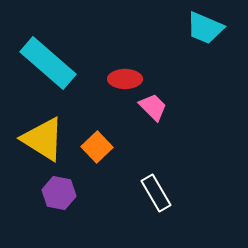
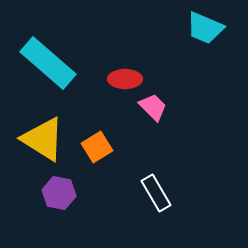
orange square: rotated 12 degrees clockwise
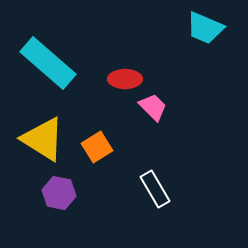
white rectangle: moved 1 px left, 4 px up
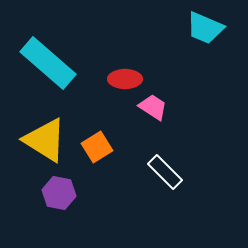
pink trapezoid: rotated 12 degrees counterclockwise
yellow triangle: moved 2 px right, 1 px down
white rectangle: moved 10 px right, 17 px up; rotated 15 degrees counterclockwise
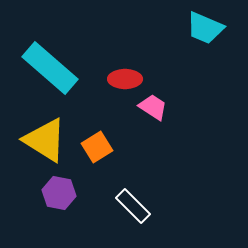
cyan rectangle: moved 2 px right, 5 px down
white rectangle: moved 32 px left, 34 px down
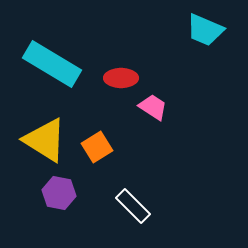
cyan trapezoid: moved 2 px down
cyan rectangle: moved 2 px right, 4 px up; rotated 10 degrees counterclockwise
red ellipse: moved 4 px left, 1 px up
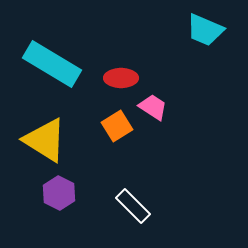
orange square: moved 20 px right, 21 px up
purple hexagon: rotated 16 degrees clockwise
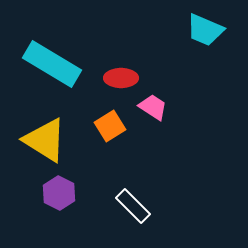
orange square: moved 7 px left
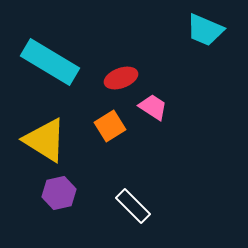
cyan rectangle: moved 2 px left, 2 px up
red ellipse: rotated 20 degrees counterclockwise
purple hexagon: rotated 20 degrees clockwise
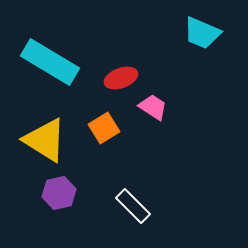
cyan trapezoid: moved 3 px left, 3 px down
orange square: moved 6 px left, 2 px down
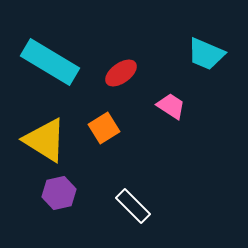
cyan trapezoid: moved 4 px right, 21 px down
red ellipse: moved 5 px up; rotated 16 degrees counterclockwise
pink trapezoid: moved 18 px right, 1 px up
